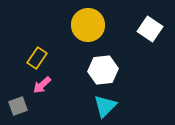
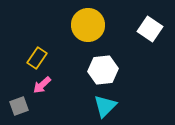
gray square: moved 1 px right
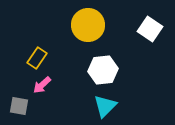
gray square: rotated 30 degrees clockwise
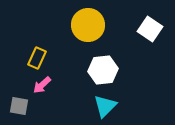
yellow rectangle: rotated 10 degrees counterclockwise
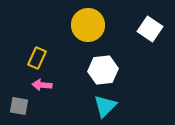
pink arrow: rotated 48 degrees clockwise
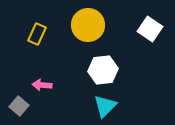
yellow rectangle: moved 24 px up
gray square: rotated 30 degrees clockwise
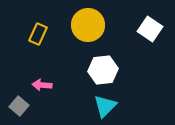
yellow rectangle: moved 1 px right
